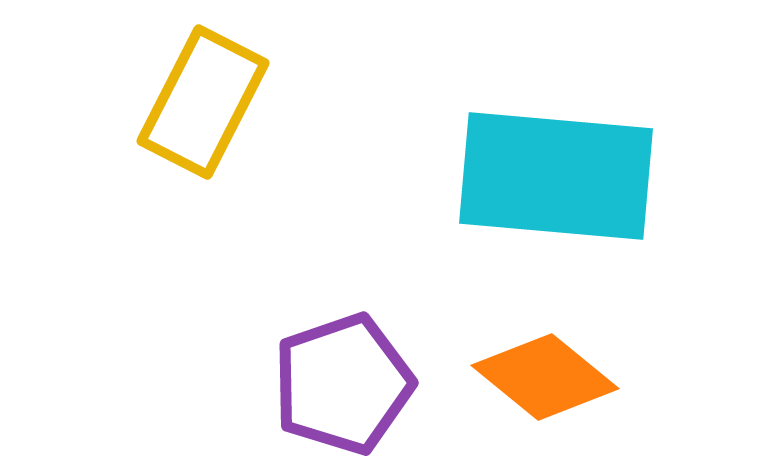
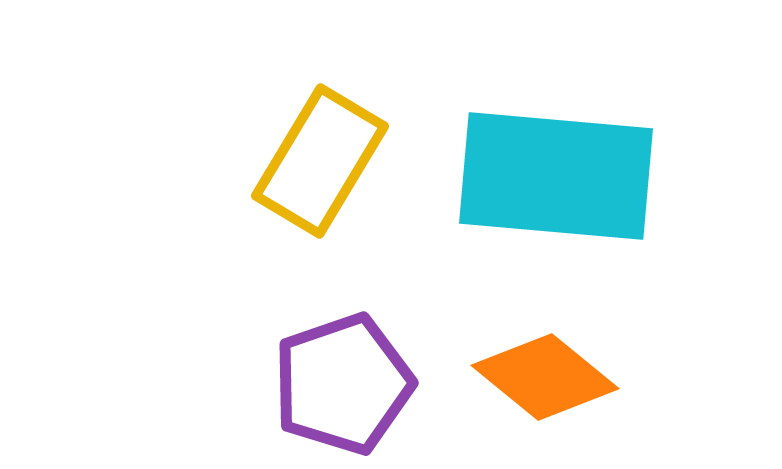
yellow rectangle: moved 117 px right, 59 px down; rotated 4 degrees clockwise
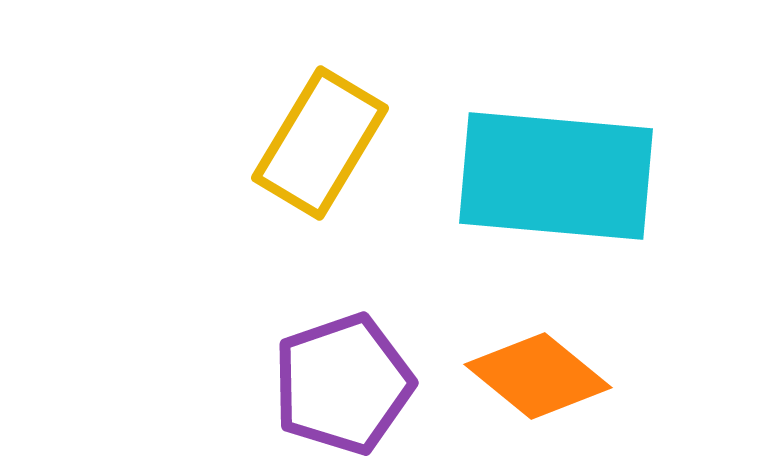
yellow rectangle: moved 18 px up
orange diamond: moved 7 px left, 1 px up
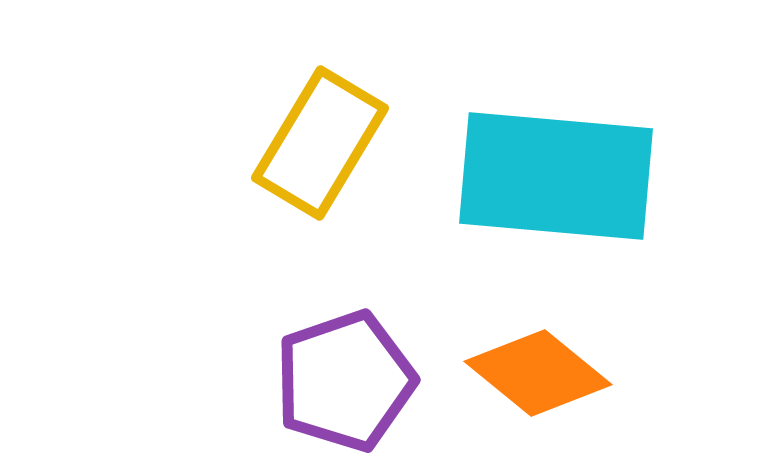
orange diamond: moved 3 px up
purple pentagon: moved 2 px right, 3 px up
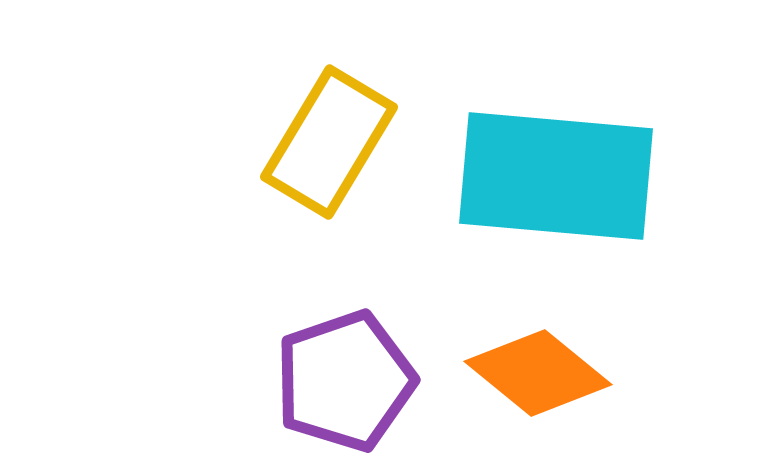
yellow rectangle: moved 9 px right, 1 px up
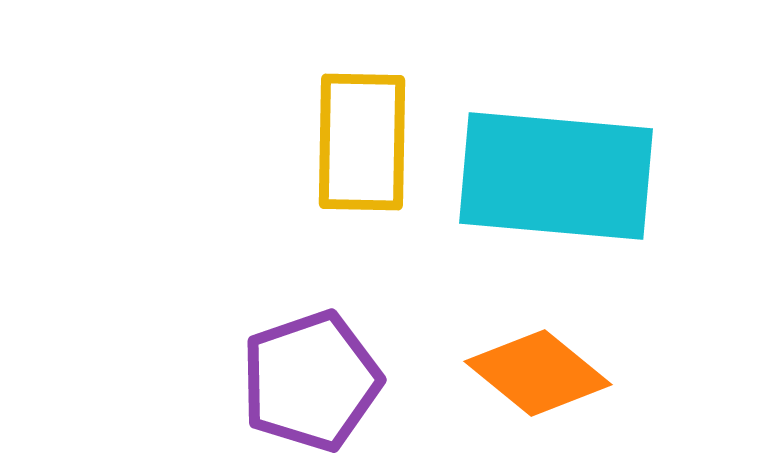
yellow rectangle: moved 33 px right; rotated 30 degrees counterclockwise
purple pentagon: moved 34 px left
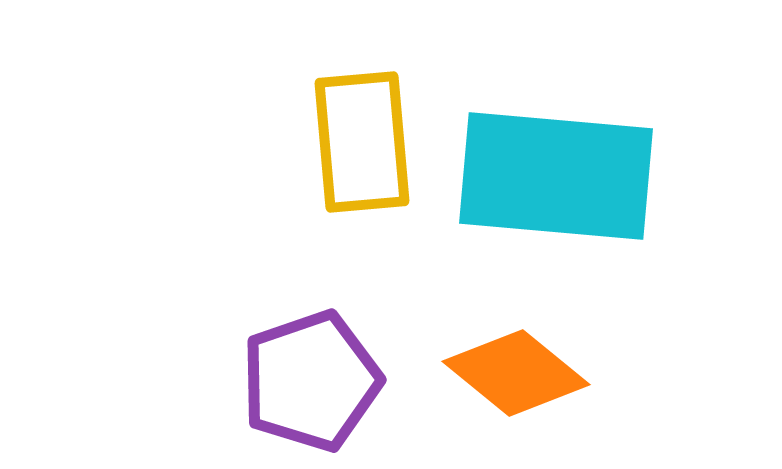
yellow rectangle: rotated 6 degrees counterclockwise
orange diamond: moved 22 px left
